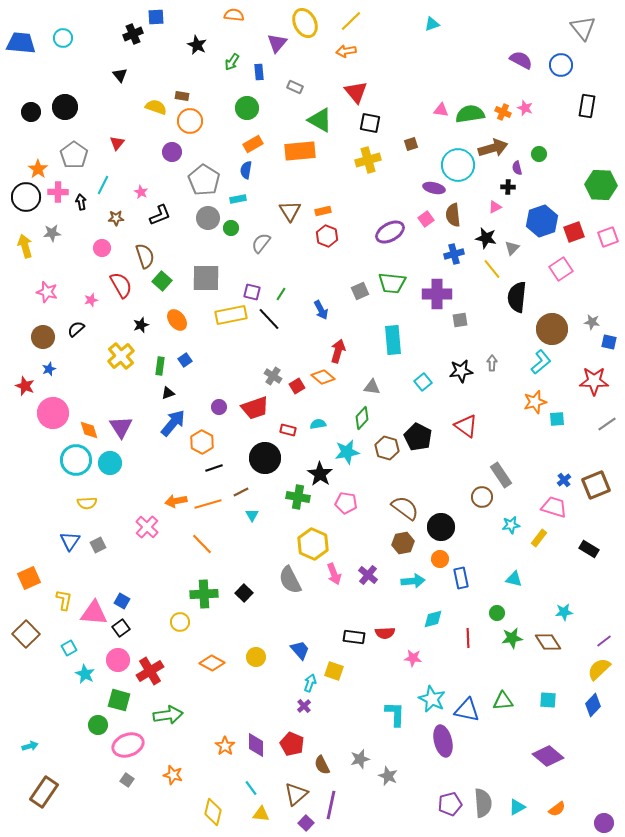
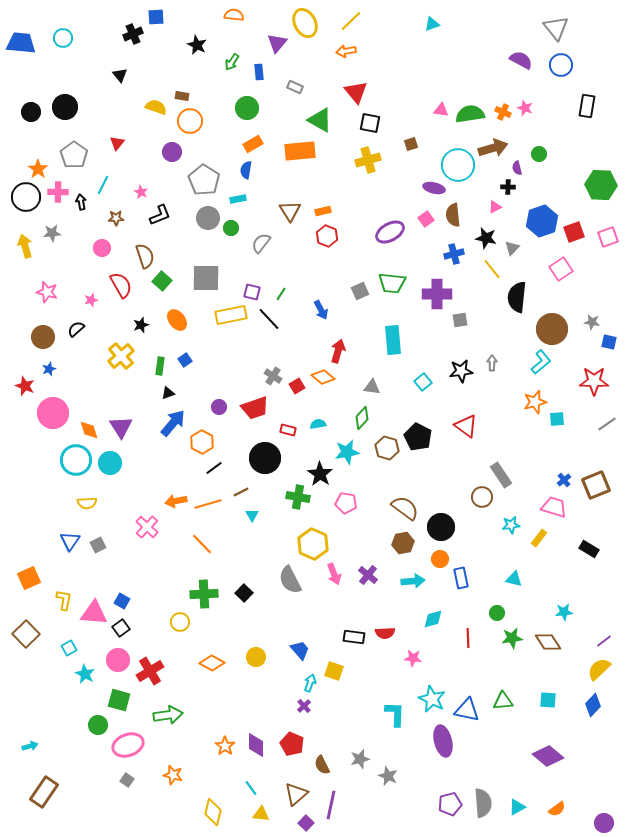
gray triangle at (583, 28): moved 27 px left
black line at (214, 468): rotated 18 degrees counterclockwise
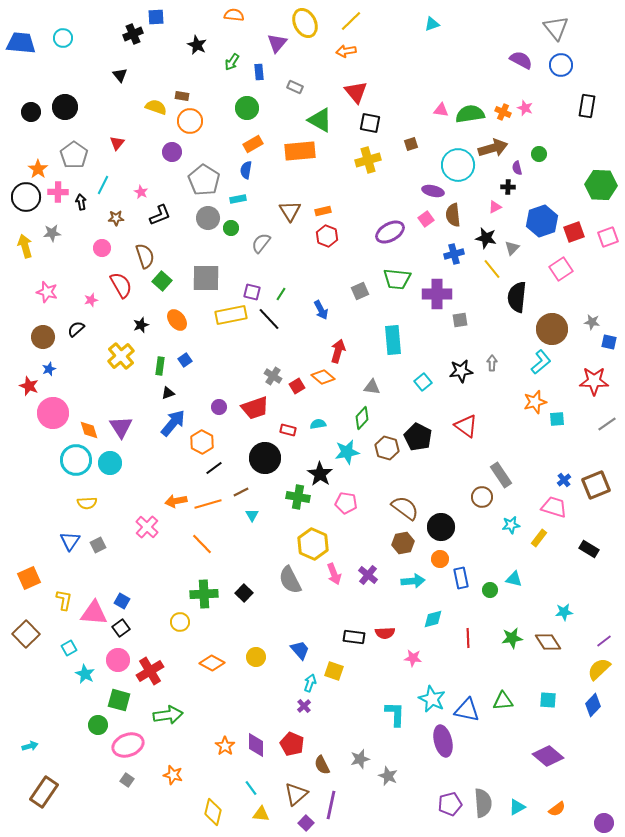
purple ellipse at (434, 188): moved 1 px left, 3 px down
green trapezoid at (392, 283): moved 5 px right, 4 px up
red star at (25, 386): moved 4 px right
green circle at (497, 613): moved 7 px left, 23 px up
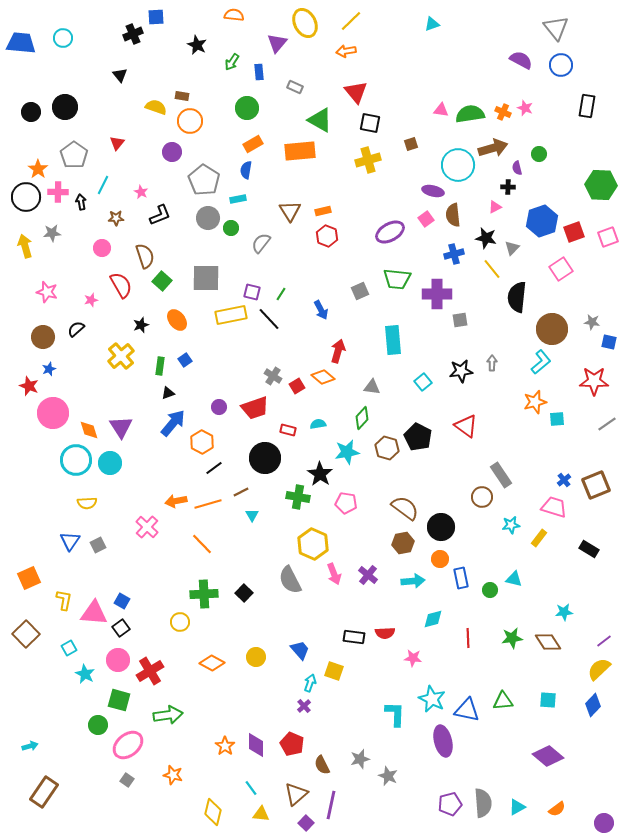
pink ellipse at (128, 745): rotated 20 degrees counterclockwise
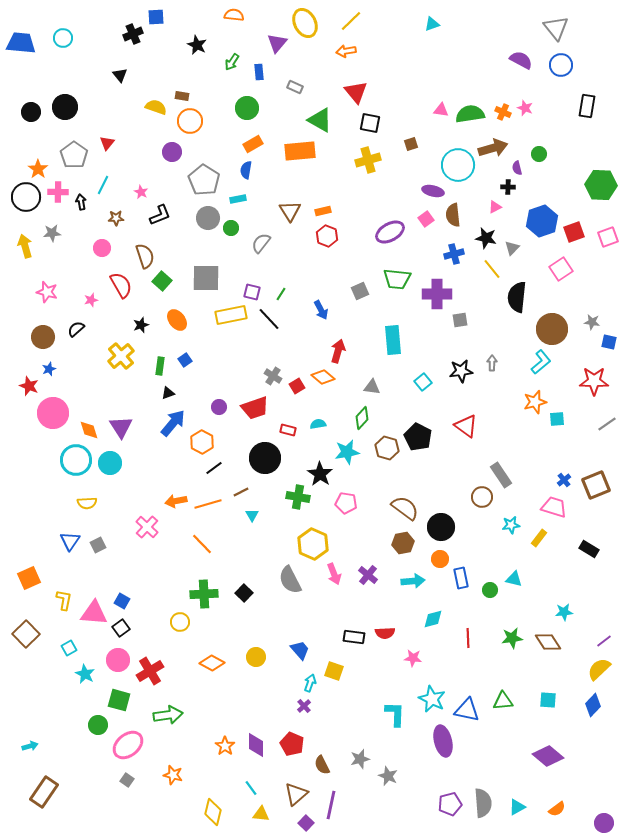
red triangle at (117, 143): moved 10 px left
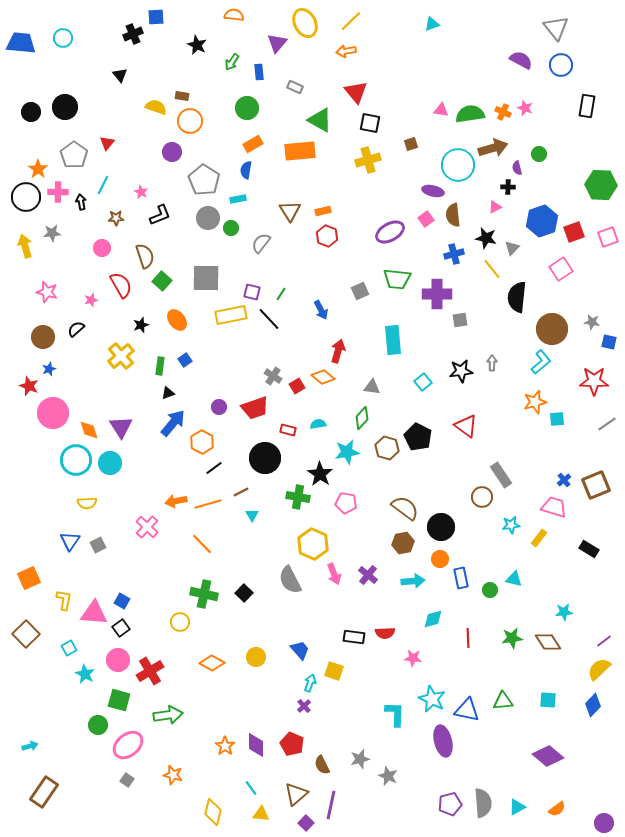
green cross at (204, 594): rotated 16 degrees clockwise
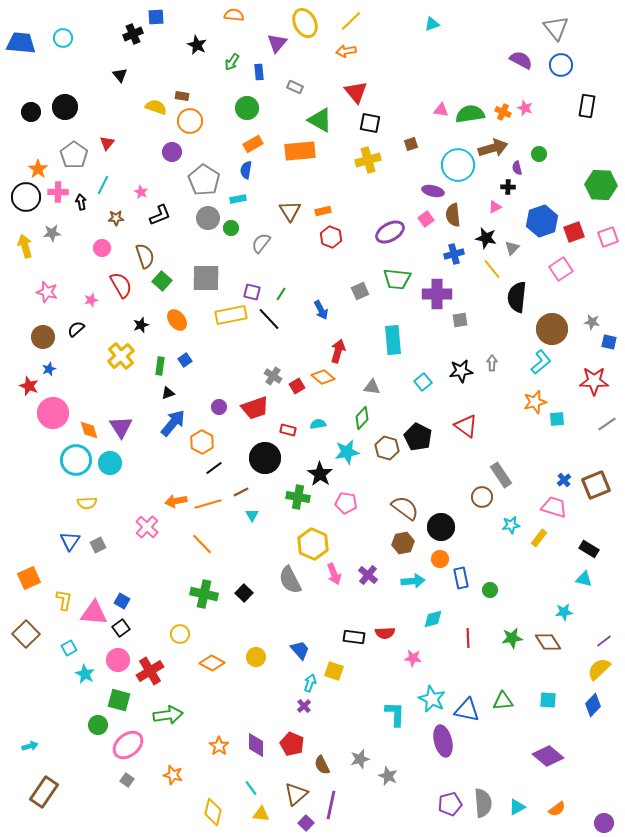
red hexagon at (327, 236): moved 4 px right, 1 px down
cyan triangle at (514, 579): moved 70 px right
yellow circle at (180, 622): moved 12 px down
orange star at (225, 746): moved 6 px left
